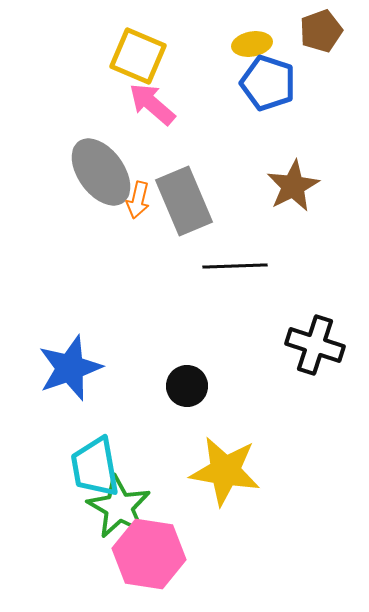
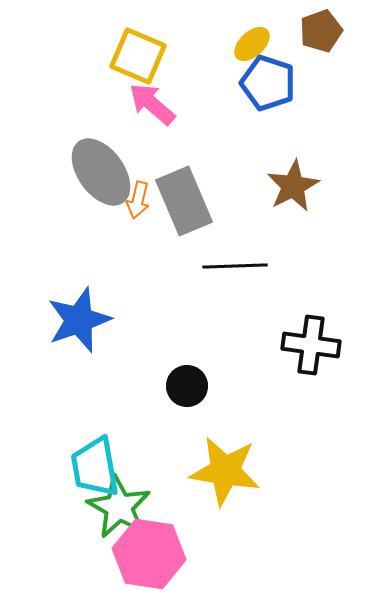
yellow ellipse: rotated 33 degrees counterclockwise
black cross: moved 4 px left; rotated 10 degrees counterclockwise
blue star: moved 9 px right, 48 px up
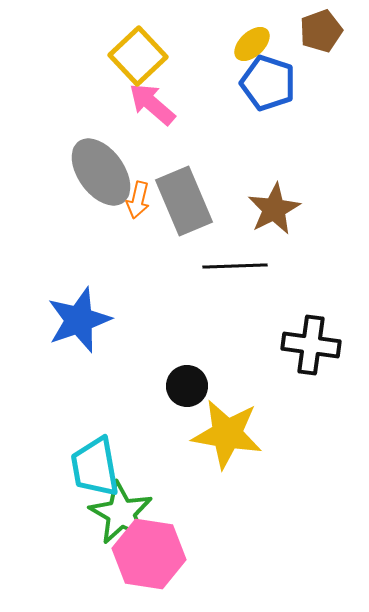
yellow square: rotated 24 degrees clockwise
brown star: moved 19 px left, 23 px down
yellow star: moved 2 px right, 37 px up
green star: moved 2 px right, 6 px down
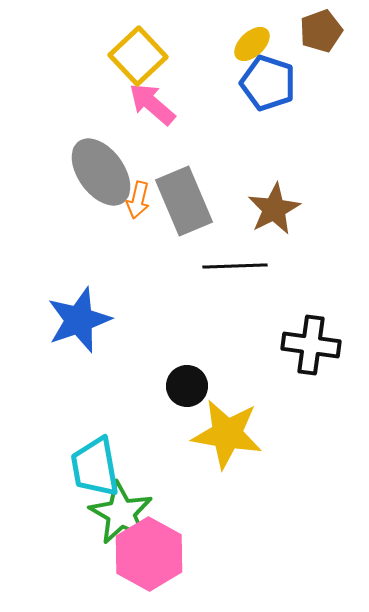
pink hexagon: rotated 20 degrees clockwise
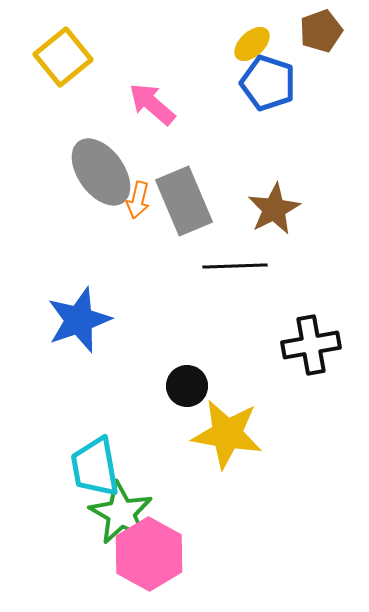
yellow square: moved 75 px left, 1 px down; rotated 4 degrees clockwise
black cross: rotated 18 degrees counterclockwise
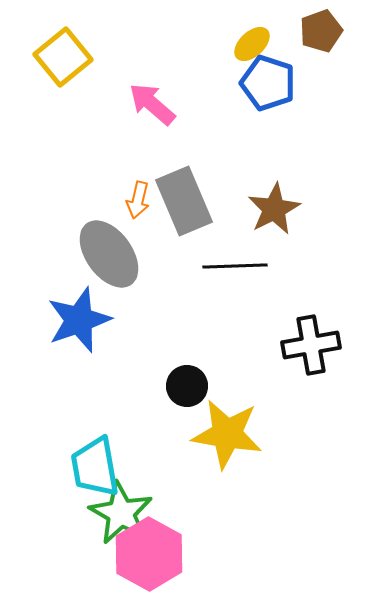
gray ellipse: moved 8 px right, 82 px down
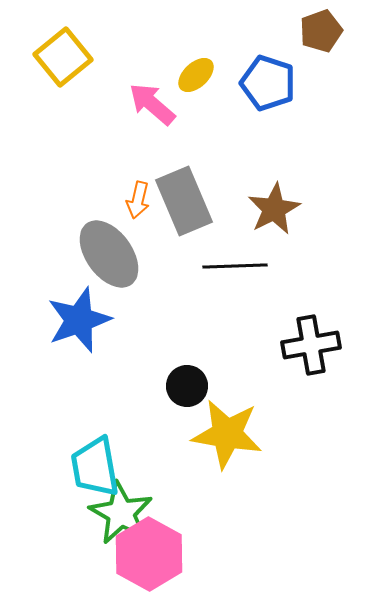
yellow ellipse: moved 56 px left, 31 px down
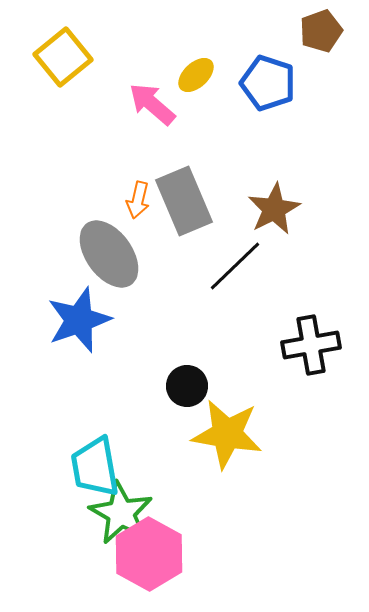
black line: rotated 42 degrees counterclockwise
